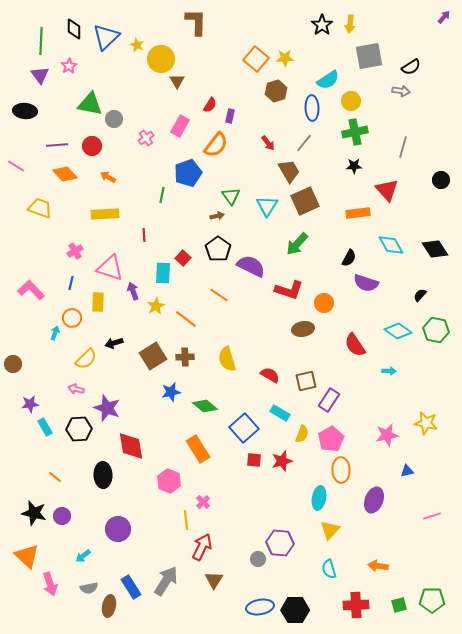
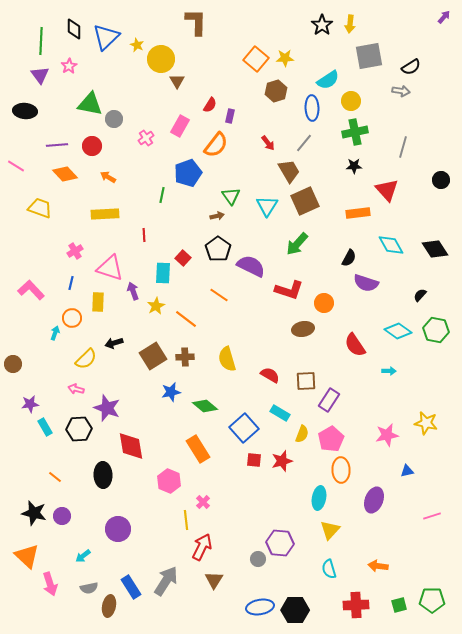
brown square at (306, 381): rotated 10 degrees clockwise
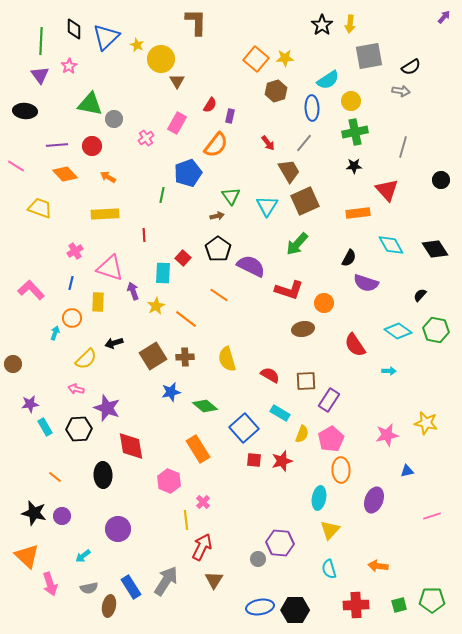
pink rectangle at (180, 126): moved 3 px left, 3 px up
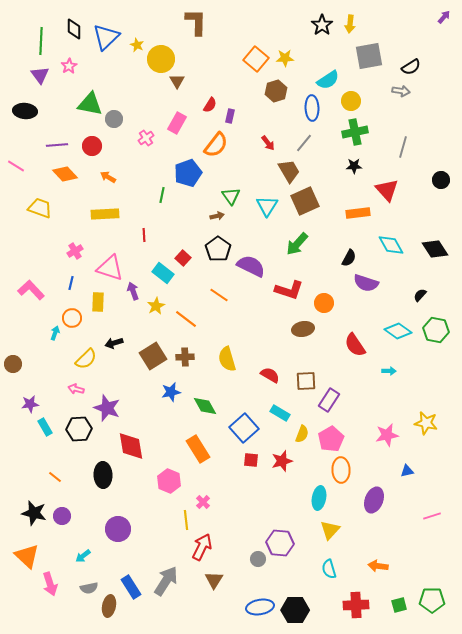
cyan rectangle at (163, 273): rotated 55 degrees counterclockwise
green diamond at (205, 406): rotated 20 degrees clockwise
red square at (254, 460): moved 3 px left
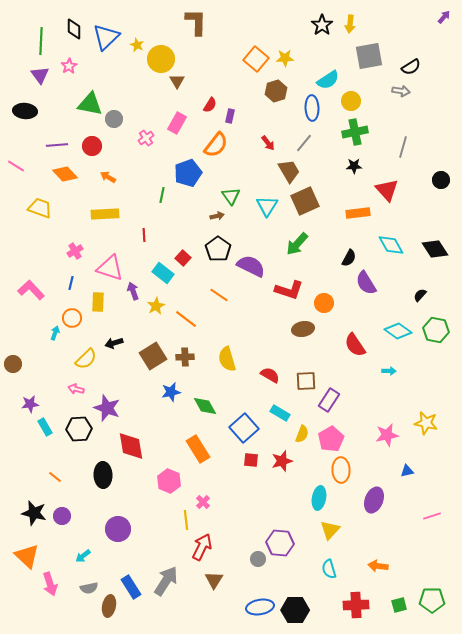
purple semicircle at (366, 283): rotated 40 degrees clockwise
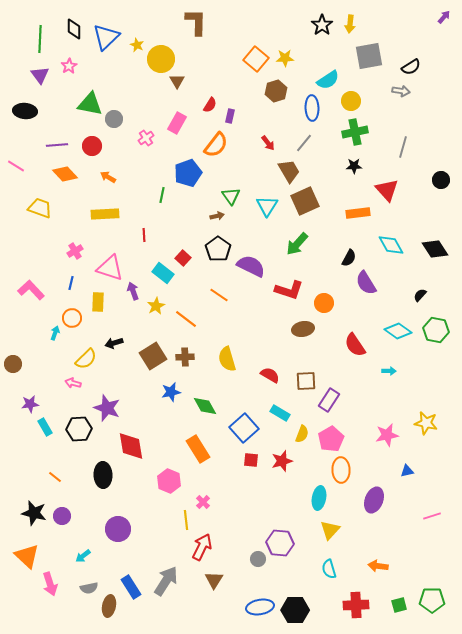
green line at (41, 41): moved 1 px left, 2 px up
pink arrow at (76, 389): moved 3 px left, 6 px up
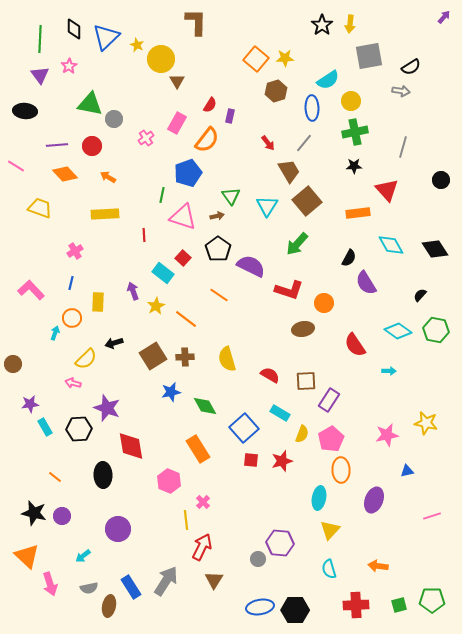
orange semicircle at (216, 145): moved 9 px left, 5 px up
brown square at (305, 201): moved 2 px right; rotated 16 degrees counterclockwise
pink triangle at (110, 268): moved 73 px right, 51 px up
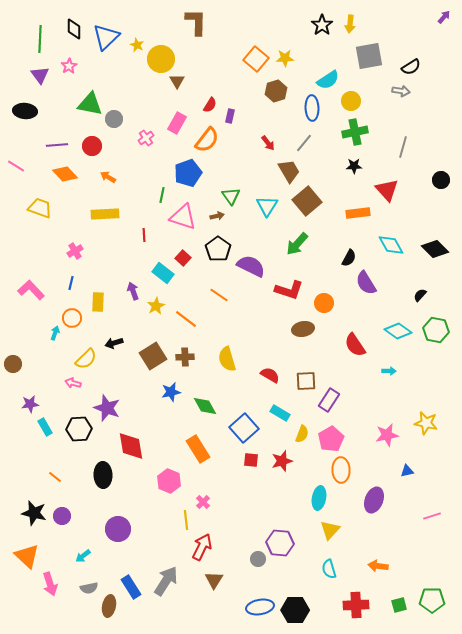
black diamond at (435, 249): rotated 12 degrees counterclockwise
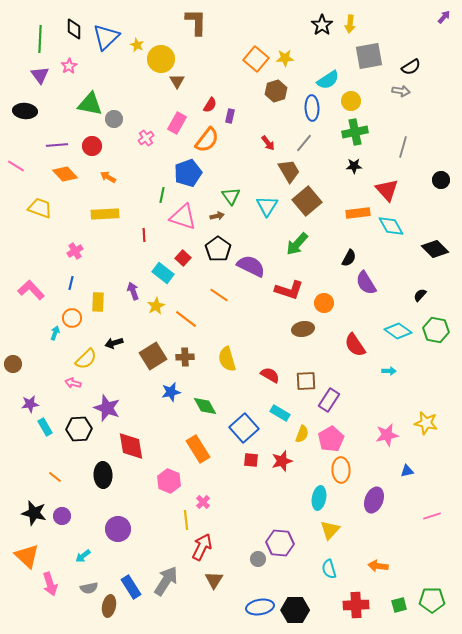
cyan diamond at (391, 245): moved 19 px up
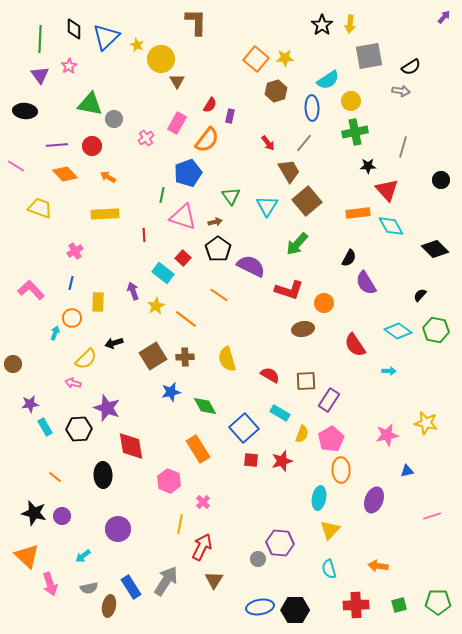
black star at (354, 166): moved 14 px right
brown arrow at (217, 216): moved 2 px left, 6 px down
yellow line at (186, 520): moved 6 px left, 4 px down; rotated 18 degrees clockwise
green pentagon at (432, 600): moved 6 px right, 2 px down
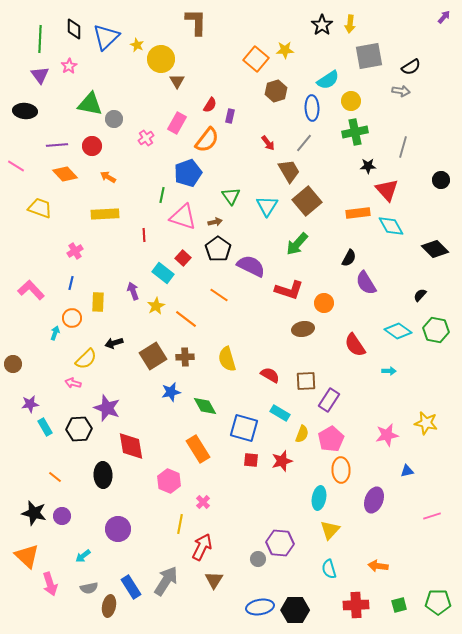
yellow star at (285, 58): moved 8 px up
blue square at (244, 428): rotated 32 degrees counterclockwise
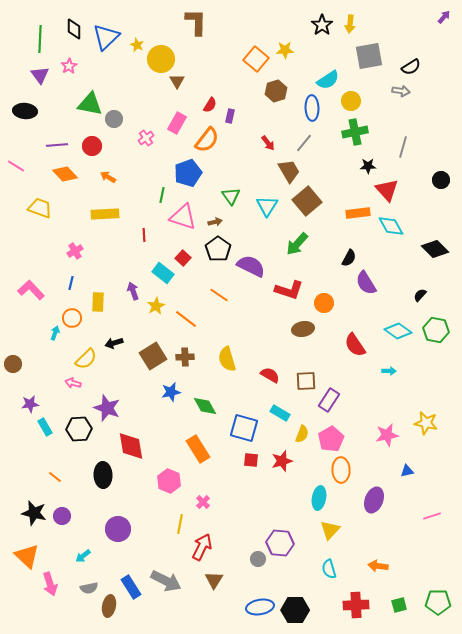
gray arrow at (166, 581): rotated 84 degrees clockwise
